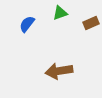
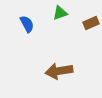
blue semicircle: rotated 114 degrees clockwise
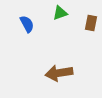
brown rectangle: rotated 56 degrees counterclockwise
brown arrow: moved 2 px down
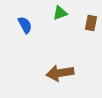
blue semicircle: moved 2 px left, 1 px down
brown arrow: moved 1 px right
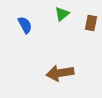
green triangle: moved 2 px right, 1 px down; rotated 21 degrees counterclockwise
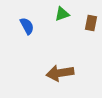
green triangle: rotated 21 degrees clockwise
blue semicircle: moved 2 px right, 1 px down
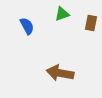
brown arrow: rotated 20 degrees clockwise
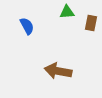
green triangle: moved 5 px right, 2 px up; rotated 14 degrees clockwise
brown arrow: moved 2 px left, 2 px up
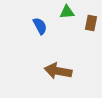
blue semicircle: moved 13 px right
